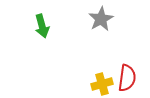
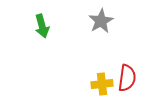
gray star: moved 2 px down
yellow cross: rotated 10 degrees clockwise
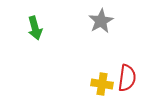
green arrow: moved 7 px left, 2 px down
yellow cross: rotated 15 degrees clockwise
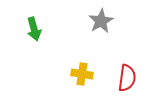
green arrow: moved 1 px left, 1 px down
yellow cross: moved 20 px left, 10 px up
